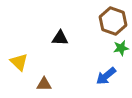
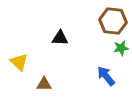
brown hexagon: rotated 12 degrees counterclockwise
blue arrow: rotated 90 degrees clockwise
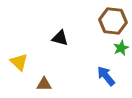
black triangle: rotated 12 degrees clockwise
green star: rotated 14 degrees counterclockwise
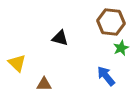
brown hexagon: moved 2 px left, 1 px down
yellow triangle: moved 2 px left, 1 px down
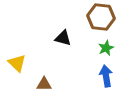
brown hexagon: moved 10 px left, 5 px up
black triangle: moved 3 px right
green star: moved 15 px left
blue arrow: rotated 30 degrees clockwise
